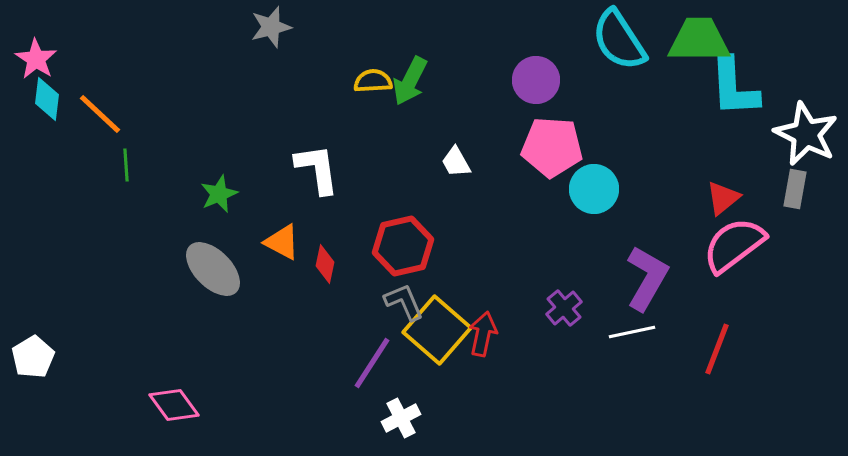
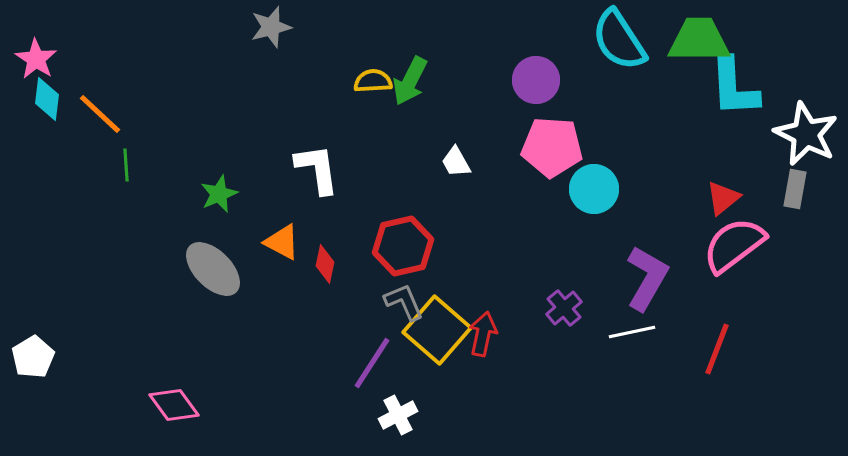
white cross: moved 3 px left, 3 px up
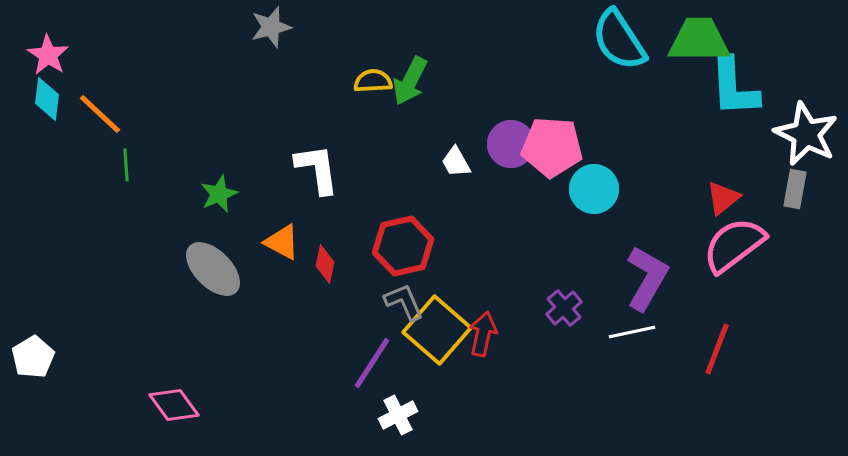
pink star: moved 12 px right, 4 px up
purple circle: moved 25 px left, 64 px down
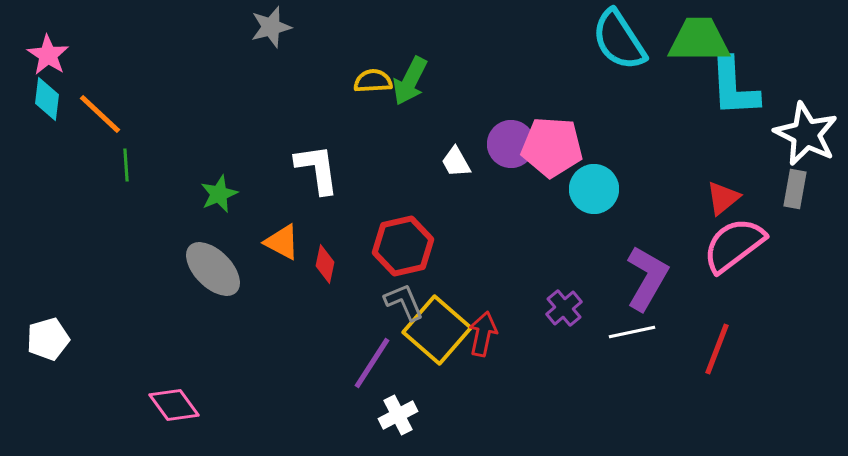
white pentagon: moved 15 px right, 18 px up; rotated 15 degrees clockwise
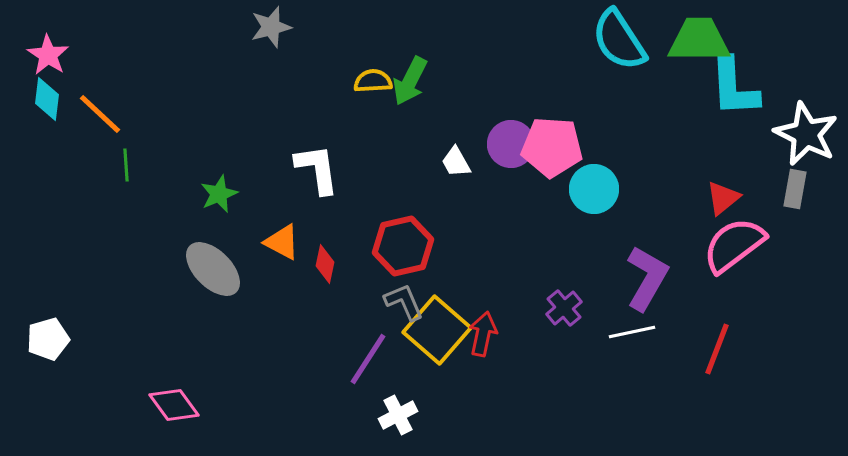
purple line: moved 4 px left, 4 px up
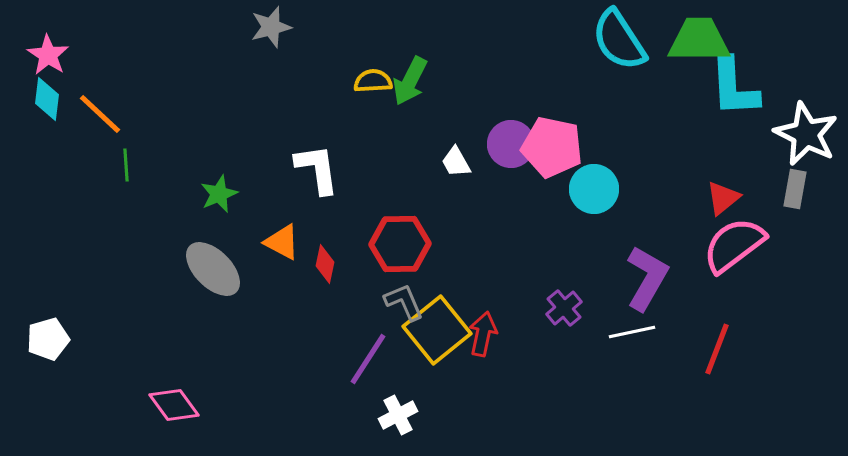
pink pentagon: rotated 8 degrees clockwise
red hexagon: moved 3 px left, 2 px up; rotated 12 degrees clockwise
yellow square: rotated 10 degrees clockwise
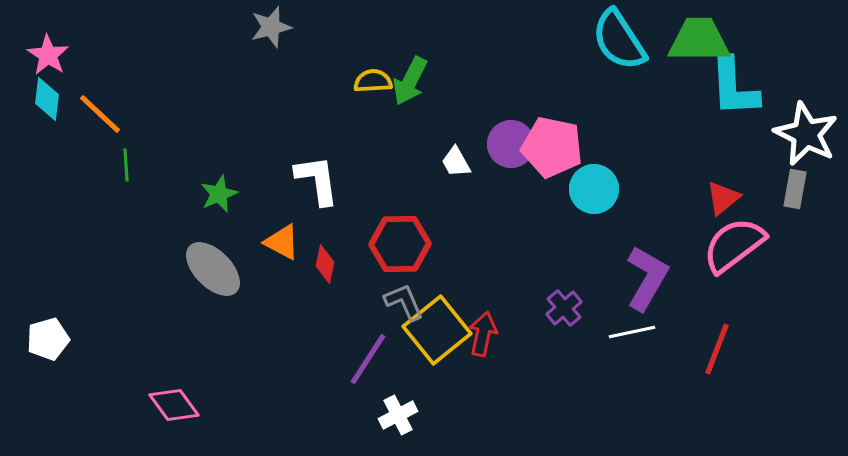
white L-shape: moved 11 px down
